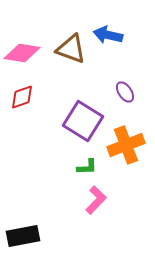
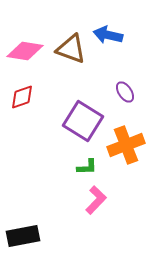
pink diamond: moved 3 px right, 2 px up
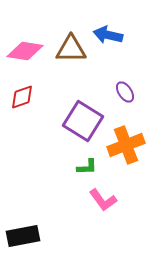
brown triangle: rotated 20 degrees counterclockwise
pink L-shape: moved 7 px right; rotated 100 degrees clockwise
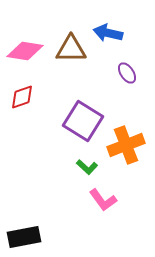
blue arrow: moved 2 px up
purple ellipse: moved 2 px right, 19 px up
green L-shape: rotated 45 degrees clockwise
black rectangle: moved 1 px right, 1 px down
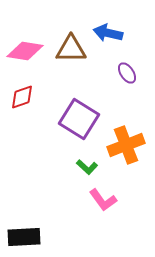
purple square: moved 4 px left, 2 px up
black rectangle: rotated 8 degrees clockwise
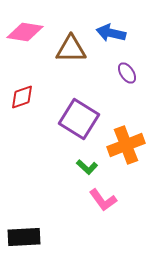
blue arrow: moved 3 px right
pink diamond: moved 19 px up
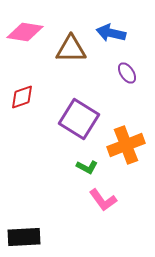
green L-shape: rotated 15 degrees counterclockwise
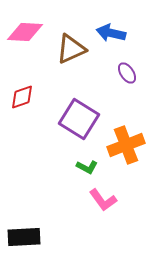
pink diamond: rotated 6 degrees counterclockwise
brown triangle: rotated 24 degrees counterclockwise
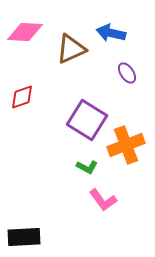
purple square: moved 8 px right, 1 px down
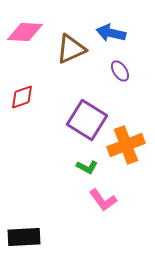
purple ellipse: moved 7 px left, 2 px up
